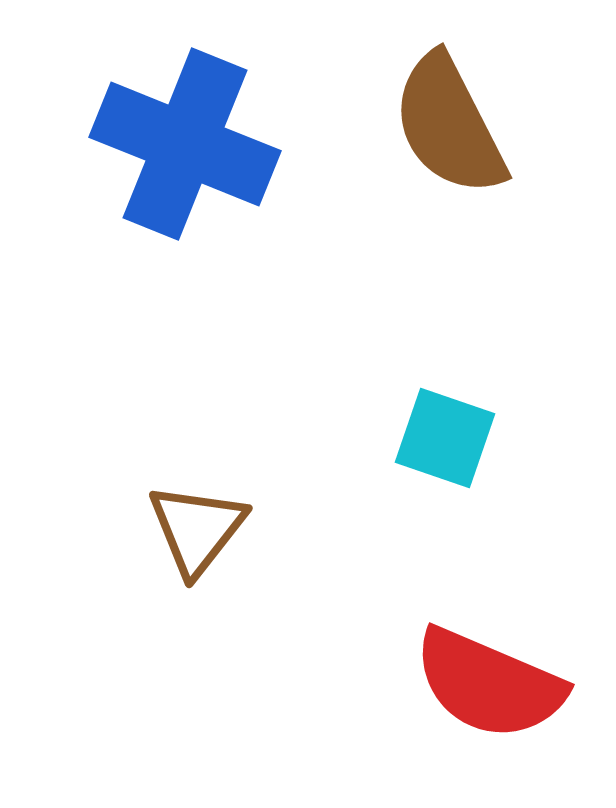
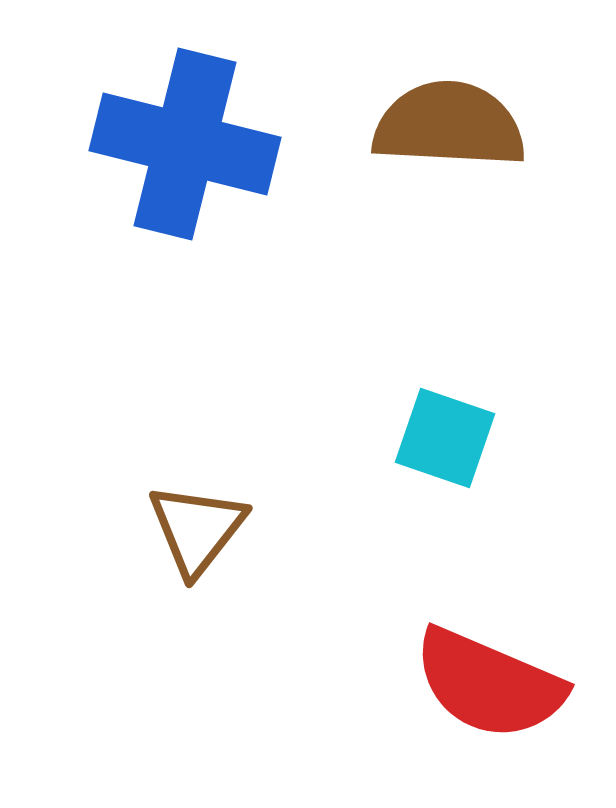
brown semicircle: rotated 120 degrees clockwise
blue cross: rotated 8 degrees counterclockwise
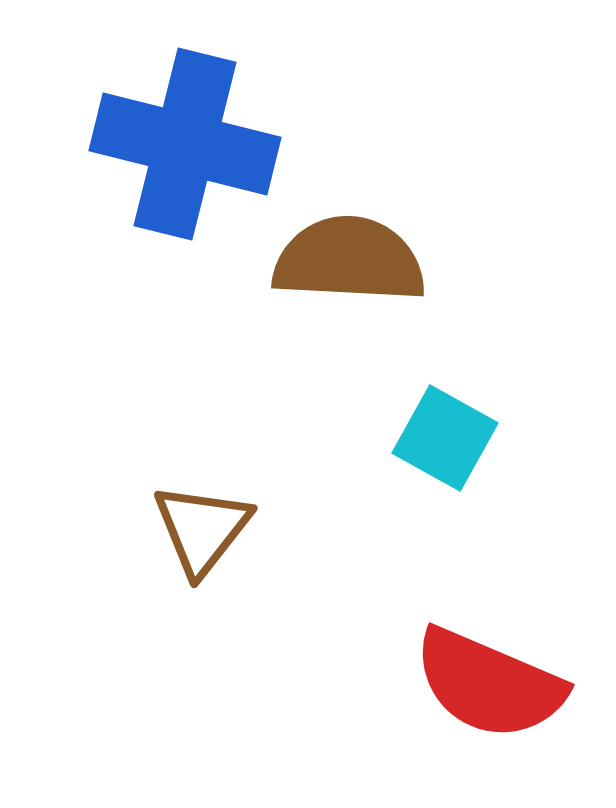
brown semicircle: moved 100 px left, 135 px down
cyan square: rotated 10 degrees clockwise
brown triangle: moved 5 px right
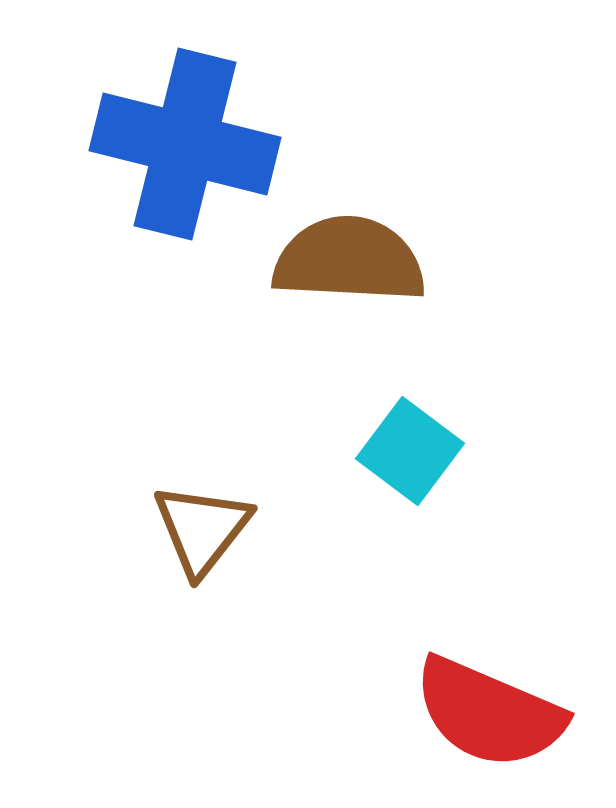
cyan square: moved 35 px left, 13 px down; rotated 8 degrees clockwise
red semicircle: moved 29 px down
